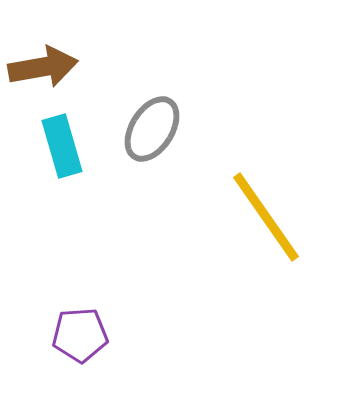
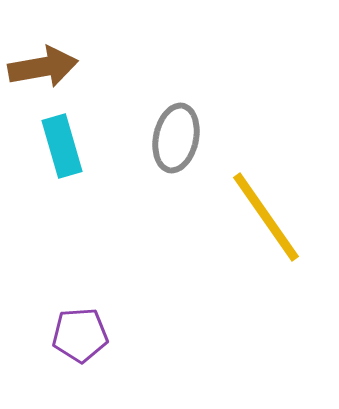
gray ellipse: moved 24 px right, 9 px down; rotated 20 degrees counterclockwise
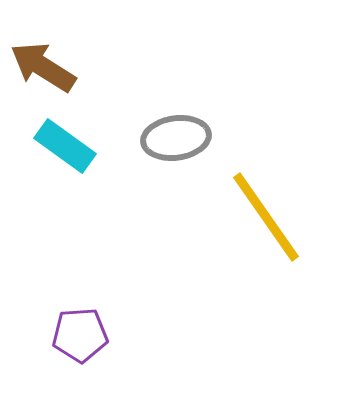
brown arrow: rotated 138 degrees counterclockwise
gray ellipse: rotated 70 degrees clockwise
cyan rectangle: moved 3 px right; rotated 38 degrees counterclockwise
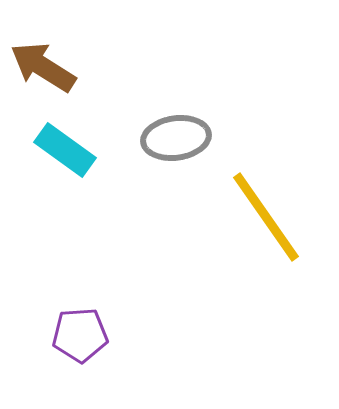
cyan rectangle: moved 4 px down
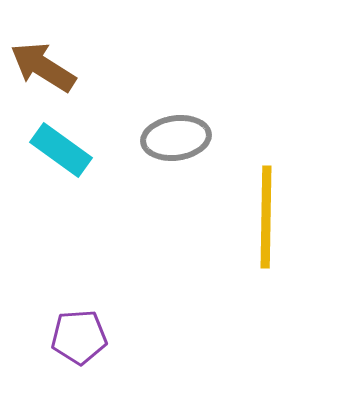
cyan rectangle: moved 4 px left
yellow line: rotated 36 degrees clockwise
purple pentagon: moved 1 px left, 2 px down
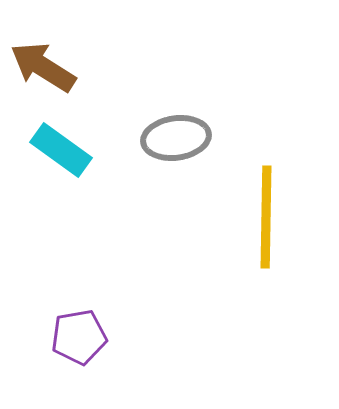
purple pentagon: rotated 6 degrees counterclockwise
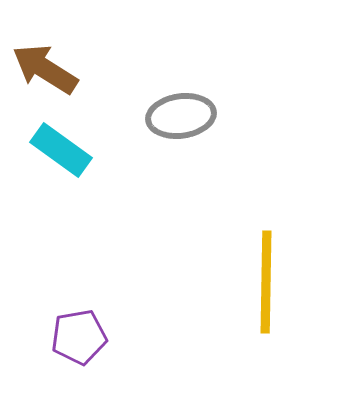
brown arrow: moved 2 px right, 2 px down
gray ellipse: moved 5 px right, 22 px up
yellow line: moved 65 px down
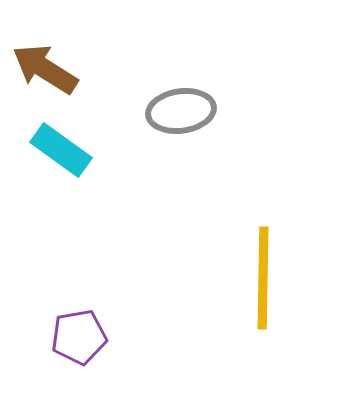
gray ellipse: moved 5 px up
yellow line: moved 3 px left, 4 px up
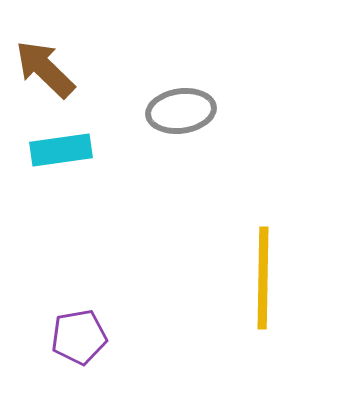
brown arrow: rotated 12 degrees clockwise
cyan rectangle: rotated 44 degrees counterclockwise
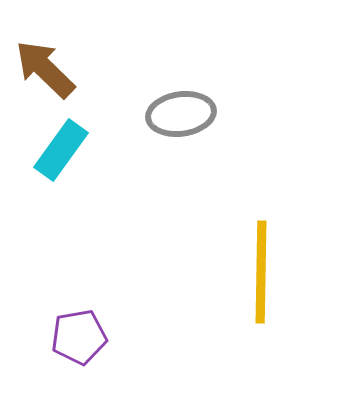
gray ellipse: moved 3 px down
cyan rectangle: rotated 46 degrees counterclockwise
yellow line: moved 2 px left, 6 px up
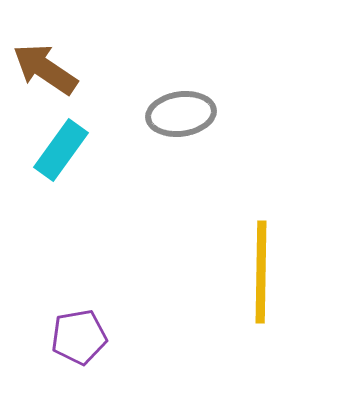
brown arrow: rotated 10 degrees counterclockwise
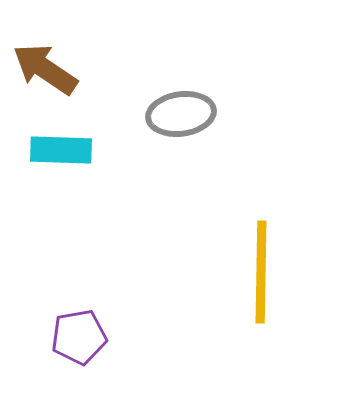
cyan rectangle: rotated 56 degrees clockwise
